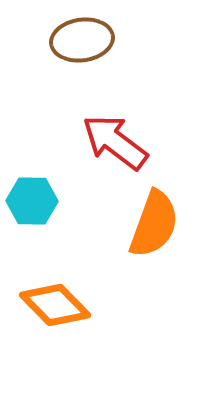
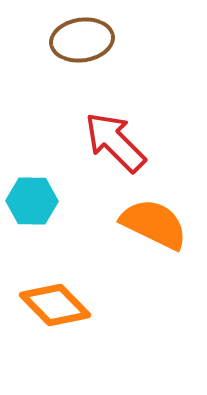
red arrow: rotated 8 degrees clockwise
orange semicircle: rotated 84 degrees counterclockwise
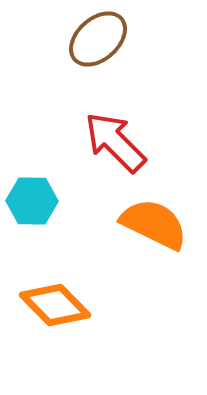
brown ellipse: moved 16 px right, 1 px up; rotated 34 degrees counterclockwise
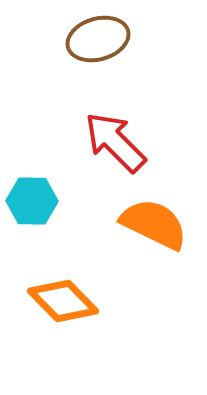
brown ellipse: rotated 26 degrees clockwise
orange diamond: moved 8 px right, 4 px up
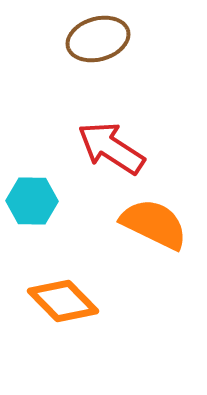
red arrow: moved 4 px left, 6 px down; rotated 12 degrees counterclockwise
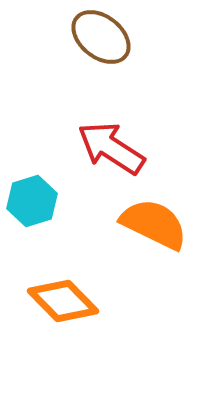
brown ellipse: moved 3 px right, 2 px up; rotated 54 degrees clockwise
cyan hexagon: rotated 18 degrees counterclockwise
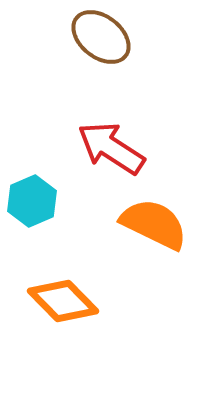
cyan hexagon: rotated 6 degrees counterclockwise
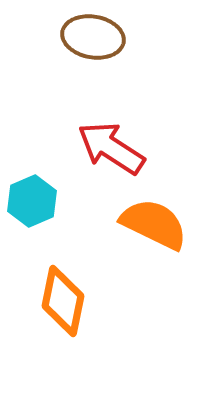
brown ellipse: moved 8 px left; rotated 28 degrees counterclockwise
orange diamond: rotated 56 degrees clockwise
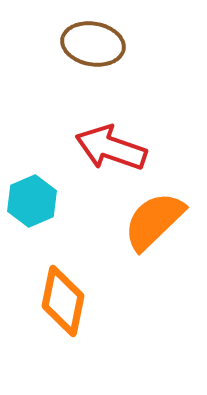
brown ellipse: moved 7 px down
red arrow: rotated 14 degrees counterclockwise
orange semicircle: moved 3 px up; rotated 70 degrees counterclockwise
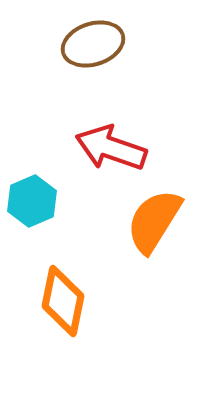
brown ellipse: rotated 28 degrees counterclockwise
orange semicircle: rotated 14 degrees counterclockwise
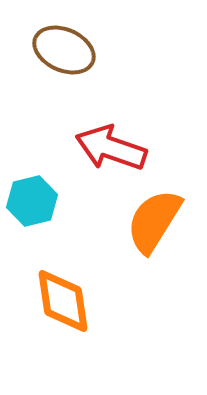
brown ellipse: moved 29 px left, 6 px down; rotated 42 degrees clockwise
cyan hexagon: rotated 9 degrees clockwise
orange diamond: rotated 20 degrees counterclockwise
